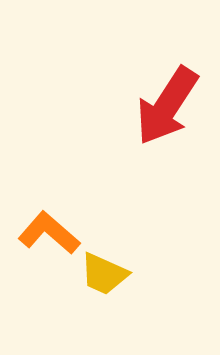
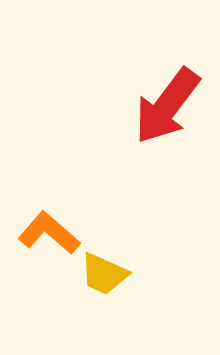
red arrow: rotated 4 degrees clockwise
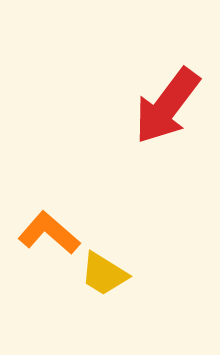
yellow trapezoid: rotated 8 degrees clockwise
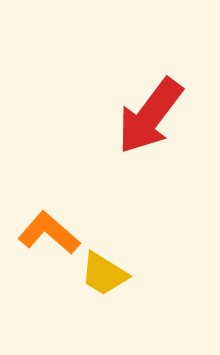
red arrow: moved 17 px left, 10 px down
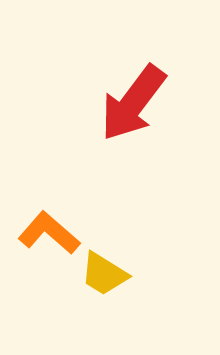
red arrow: moved 17 px left, 13 px up
